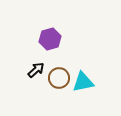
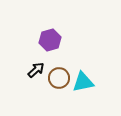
purple hexagon: moved 1 px down
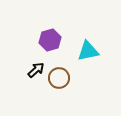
cyan triangle: moved 5 px right, 31 px up
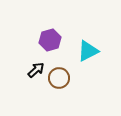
cyan triangle: rotated 15 degrees counterclockwise
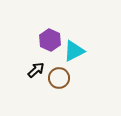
purple hexagon: rotated 20 degrees counterclockwise
cyan triangle: moved 14 px left
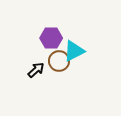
purple hexagon: moved 1 px right, 2 px up; rotated 25 degrees counterclockwise
brown circle: moved 17 px up
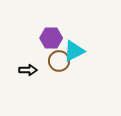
black arrow: moved 8 px left; rotated 42 degrees clockwise
